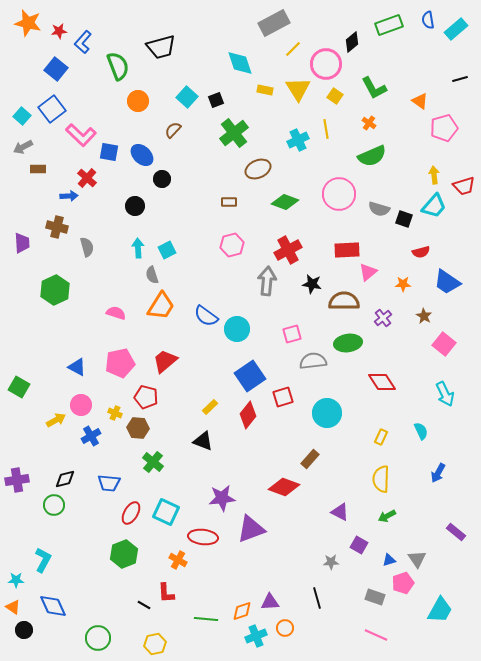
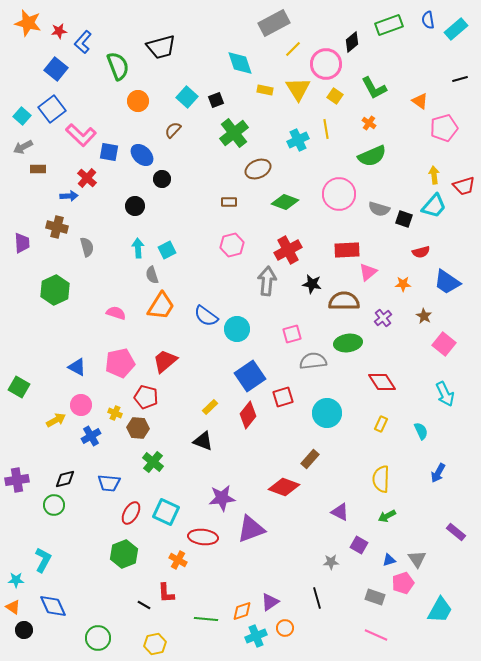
yellow rectangle at (381, 437): moved 13 px up
purple triangle at (270, 602): rotated 30 degrees counterclockwise
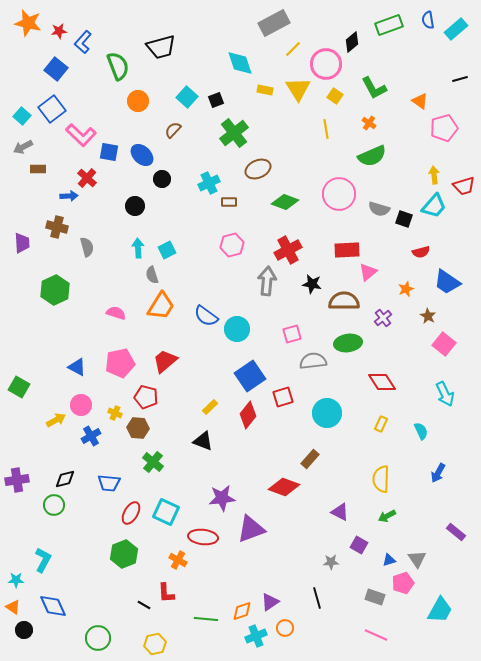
cyan cross at (298, 140): moved 89 px left, 43 px down
orange star at (403, 284): moved 3 px right, 5 px down; rotated 21 degrees counterclockwise
brown star at (424, 316): moved 4 px right
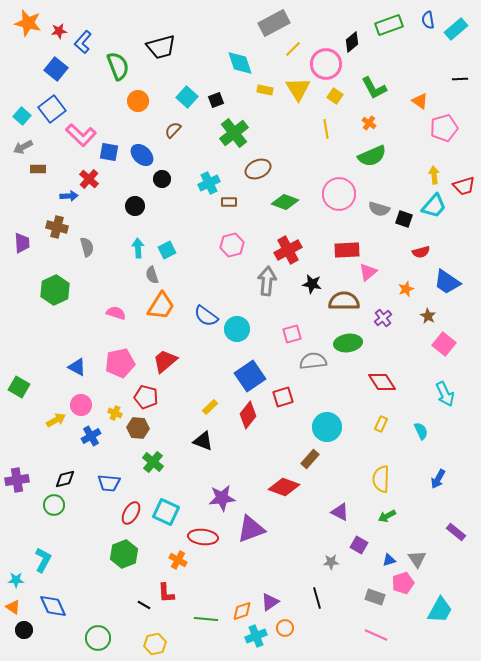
black line at (460, 79): rotated 14 degrees clockwise
red cross at (87, 178): moved 2 px right, 1 px down
cyan circle at (327, 413): moved 14 px down
blue arrow at (438, 473): moved 6 px down
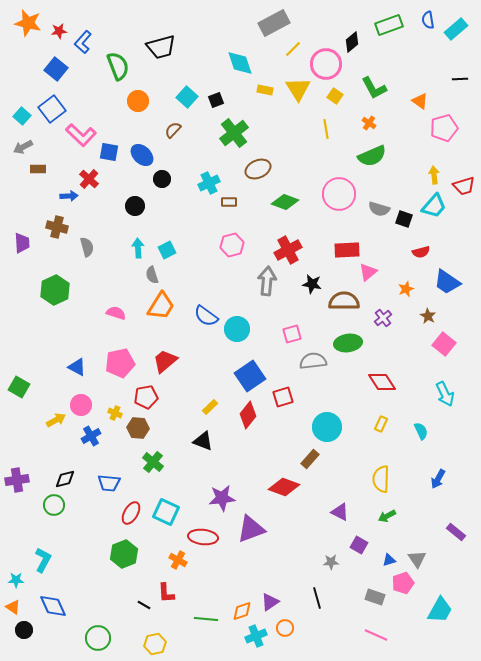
red pentagon at (146, 397): rotated 25 degrees counterclockwise
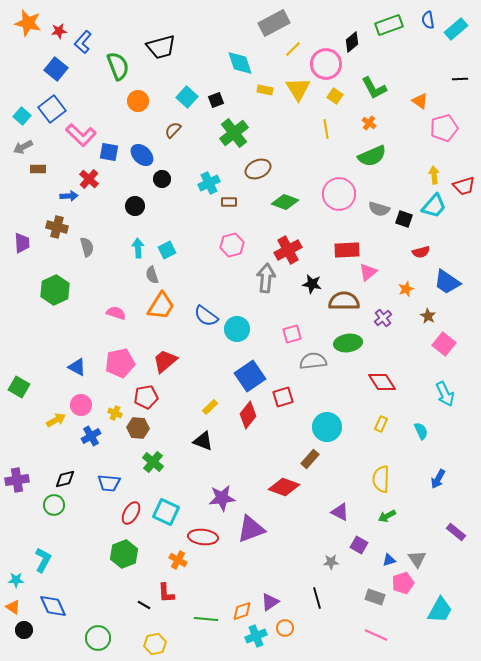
gray arrow at (267, 281): moved 1 px left, 3 px up
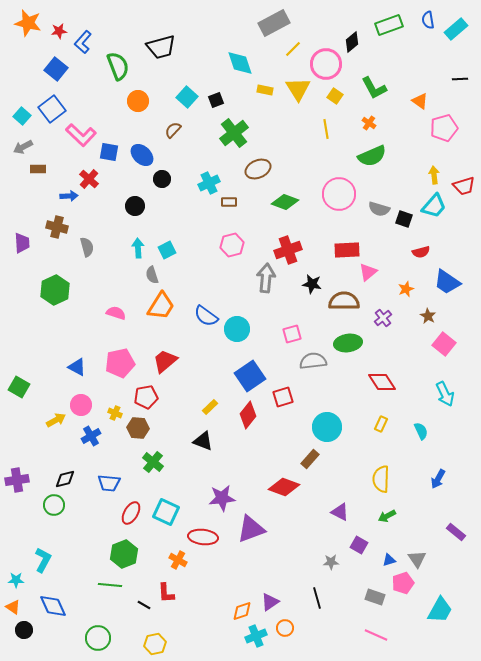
red cross at (288, 250): rotated 8 degrees clockwise
green line at (206, 619): moved 96 px left, 34 px up
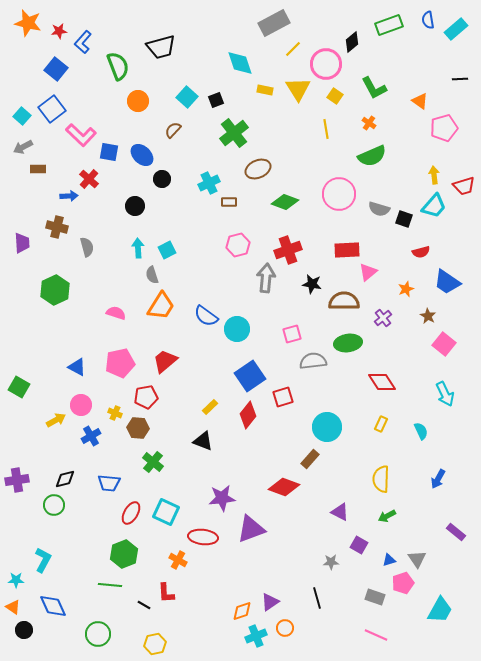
pink hexagon at (232, 245): moved 6 px right
green circle at (98, 638): moved 4 px up
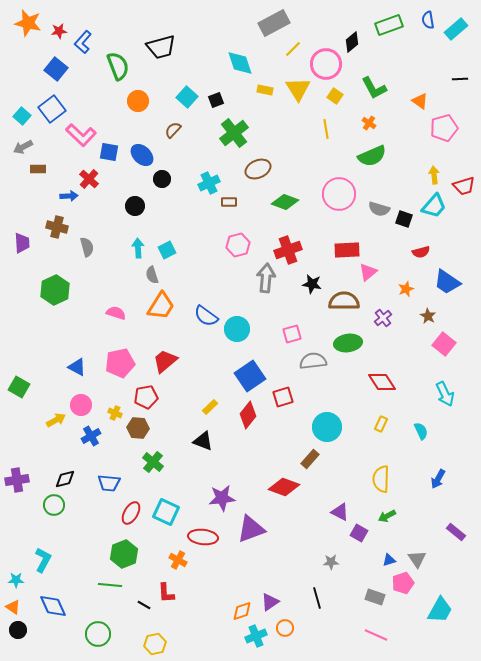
purple square at (359, 545): moved 12 px up
black circle at (24, 630): moved 6 px left
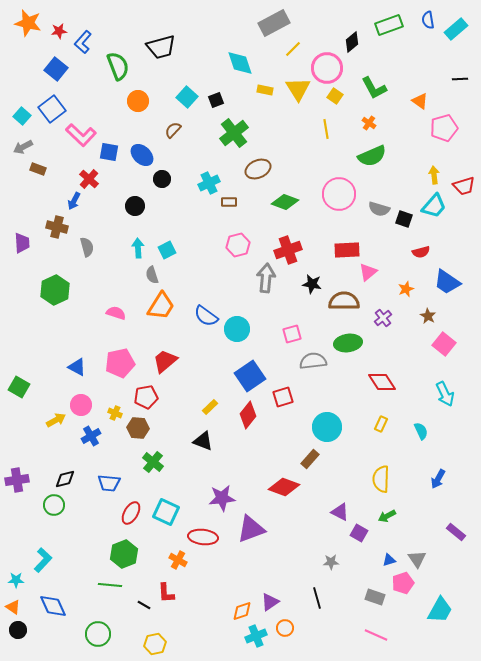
pink circle at (326, 64): moved 1 px right, 4 px down
brown rectangle at (38, 169): rotated 21 degrees clockwise
blue arrow at (69, 196): moved 5 px right, 5 px down; rotated 120 degrees clockwise
cyan L-shape at (43, 560): rotated 15 degrees clockwise
